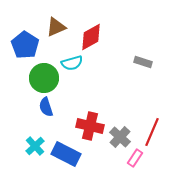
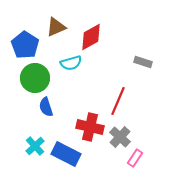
cyan semicircle: moved 1 px left
green circle: moved 9 px left
red cross: moved 1 px down
red line: moved 34 px left, 31 px up
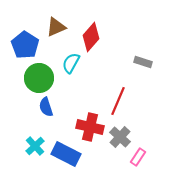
red diamond: rotated 20 degrees counterclockwise
cyan semicircle: rotated 135 degrees clockwise
green circle: moved 4 px right
pink rectangle: moved 3 px right, 1 px up
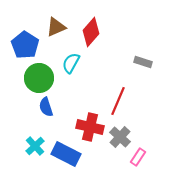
red diamond: moved 5 px up
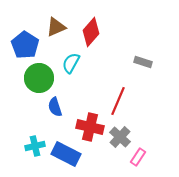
blue semicircle: moved 9 px right
cyan cross: rotated 30 degrees clockwise
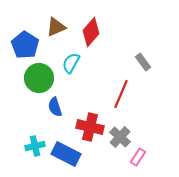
gray rectangle: rotated 36 degrees clockwise
red line: moved 3 px right, 7 px up
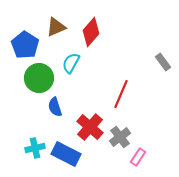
gray rectangle: moved 20 px right
red cross: rotated 28 degrees clockwise
gray cross: rotated 10 degrees clockwise
cyan cross: moved 2 px down
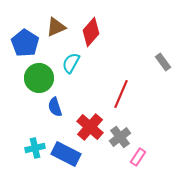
blue pentagon: moved 2 px up
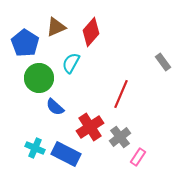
blue semicircle: rotated 30 degrees counterclockwise
red cross: rotated 16 degrees clockwise
cyan cross: rotated 36 degrees clockwise
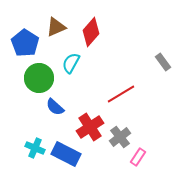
red line: rotated 36 degrees clockwise
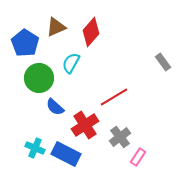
red line: moved 7 px left, 3 px down
red cross: moved 5 px left, 2 px up
